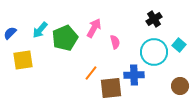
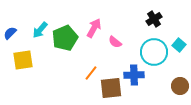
pink semicircle: rotated 144 degrees clockwise
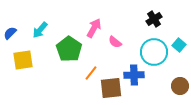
green pentagon: moved 4 px right, 11 px down; rotated 15 degrees counterclockwise
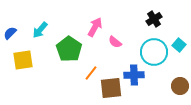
pink arrow: moved 1 px right, 1 px up
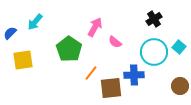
cyan arrow: moved 5 px left, 8 px up
cyan square: moved 2 px down
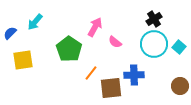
cyan circle: moved 8 px up
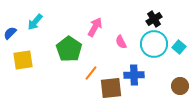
pink semicircle: moved 6 px right; rotated 24 degrees clockwise
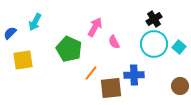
cyan arrow: rotated 12 degrees counterclockwise
pink semicircle: moved 7 px left
green pentagon: rotated 10 degrees counterclockwise
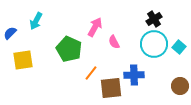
cyan arrow: moved 1 px right, 1 px up
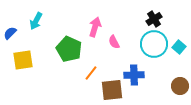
pink arrow: rotated 12 degrees counterclockwise
brown square: moved 1 px right, 2 px down
